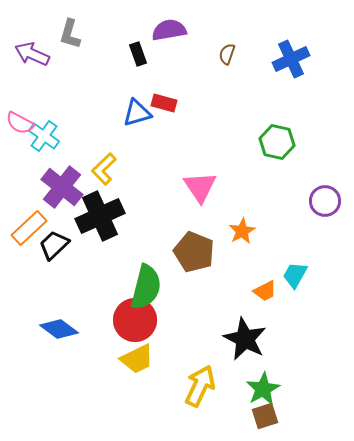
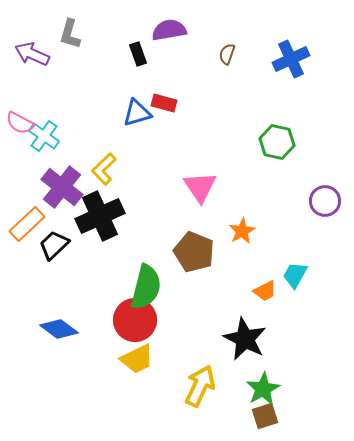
orange rectangle: moved 2 px left, 4 px up
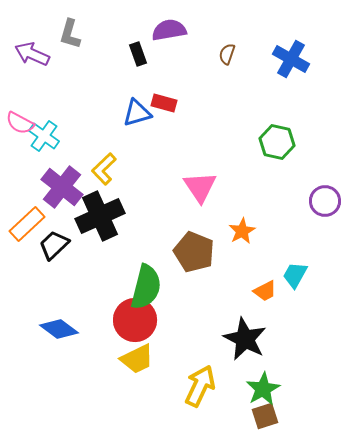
blue cross: rotated 36 degrees counterclockwise
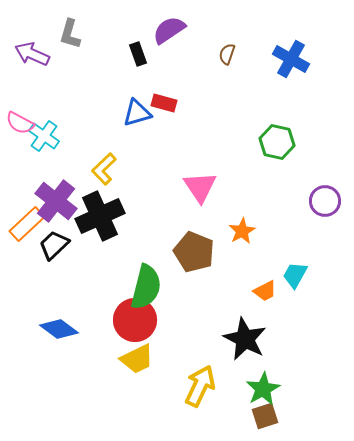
purple semicircle: rotated 24 degrees counterclockwise
purple cross: moved 6 px left, 14 px down
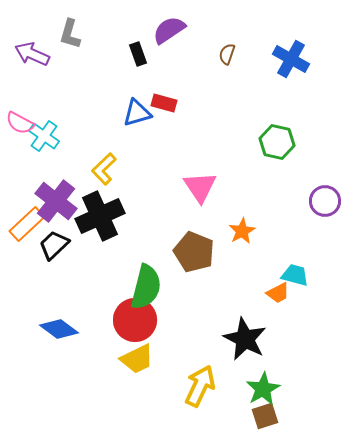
cyan trapezoid: rotated 76 degrees clockwise
orange trapezoid: moved 13 px right, 2 px down
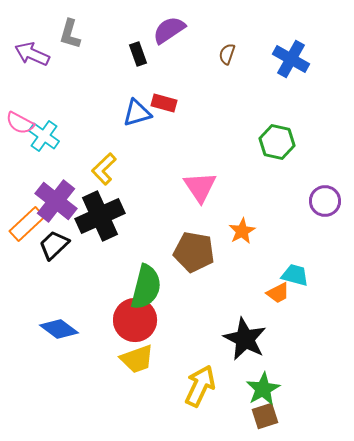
brown pentagon: rotated 12 degrees counterclockwise
yellow trapezoid: rotated 6 degrees clockwise
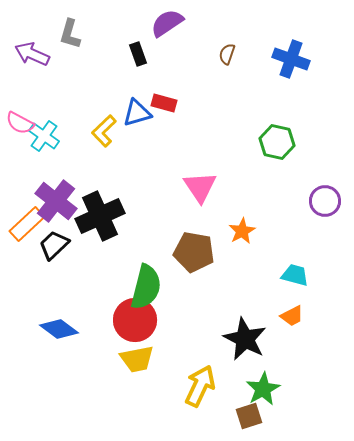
purple semicircle: moved 2 px left, 7 px up
blue cross: rotated 9 degrees counterclockwise
yellow L-shape: moved 38 px up
orange trapezoid: moved 14 px right, 23 px down
yellow trapezoid: rotated 9 degrees clockwise
brown square: moved 16 px left
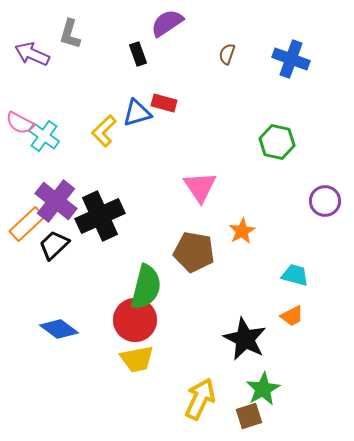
yellow arrow: moved 13 px down
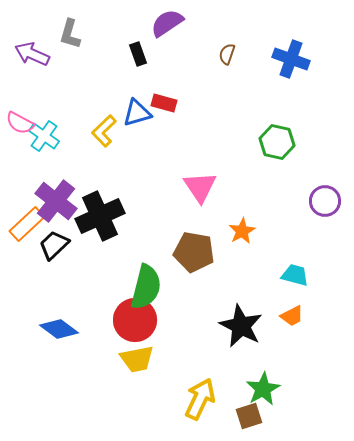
black star: moved 4 px left, 13 px up
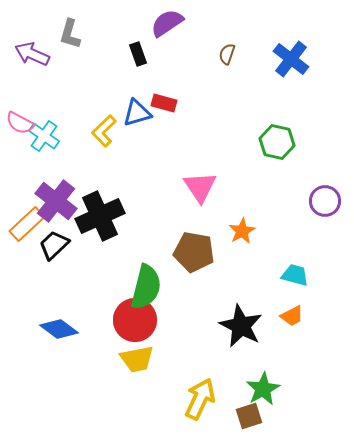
blue cross: rotated 18 degrees clockwise
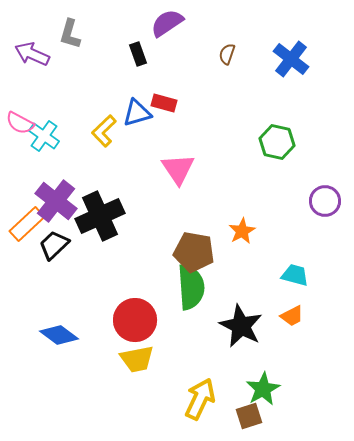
pink triangle: moved 22 px left, 18 px up
green semicircle: moved 45 px right; rotated 18 degrees counterclockwise
blue diamond: moved 6 px down
